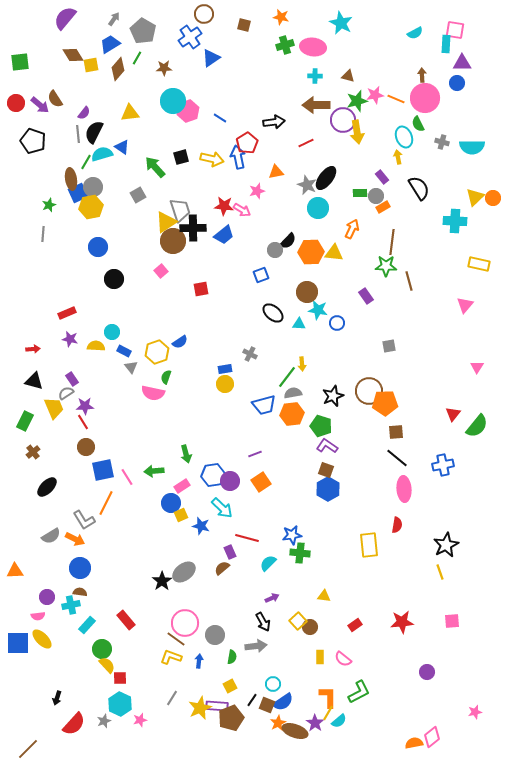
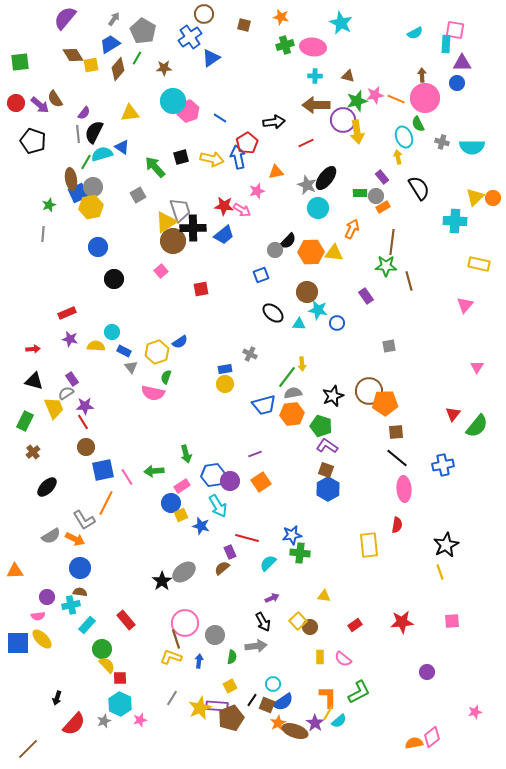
cyan arrow at (222, 508): moved 4 px left, 2 px up; rotated 15 degrees clockwise
brown line at (176, 639): rotated 36 degrees clockwise
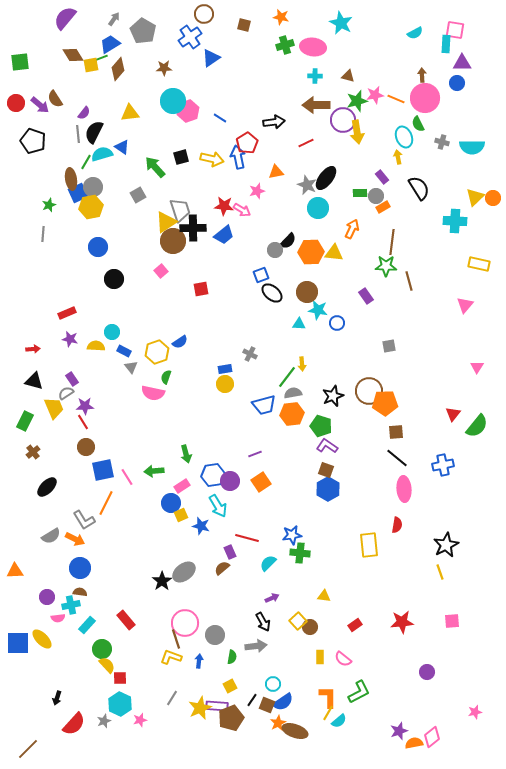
green line at (137, 58): moved 36 px left; rotated 40 degrees clockwise
black ellipse at (273, 313): moved 1 px left, 20 px up
pink semicircle at (38, 616): moved 20 px right, 2 px down
purple star at (315, 723): moved 84 px right, 8 px down; rotated 18 degrees clockwise
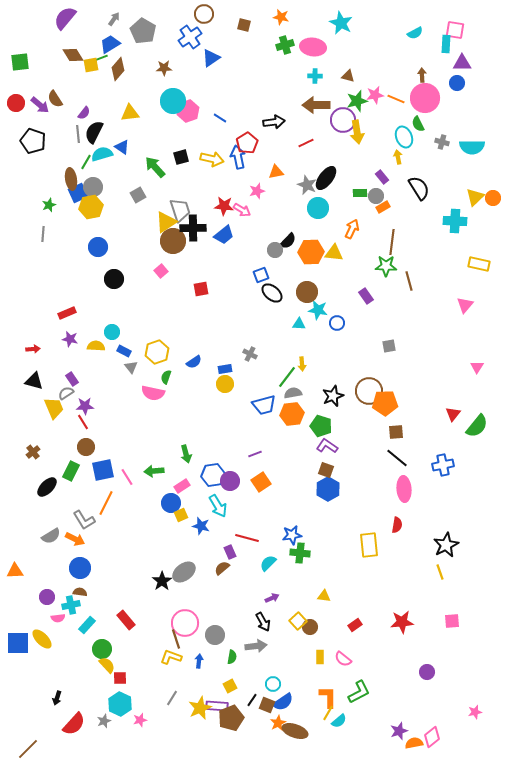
blue semicircle at (180, 342): moved 14 px right, 20 px down
green rectangle at (25, 421): moved 46 px right, 50 px down
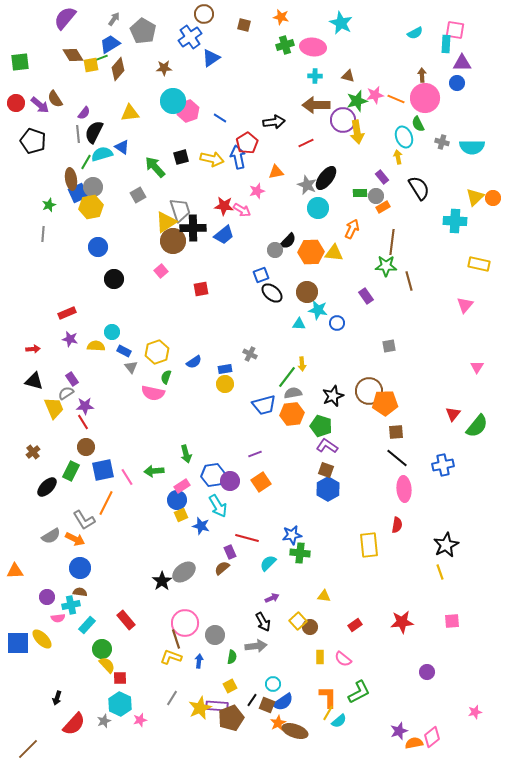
blue circle at (171, 503): moved 6 px right, 3 px up
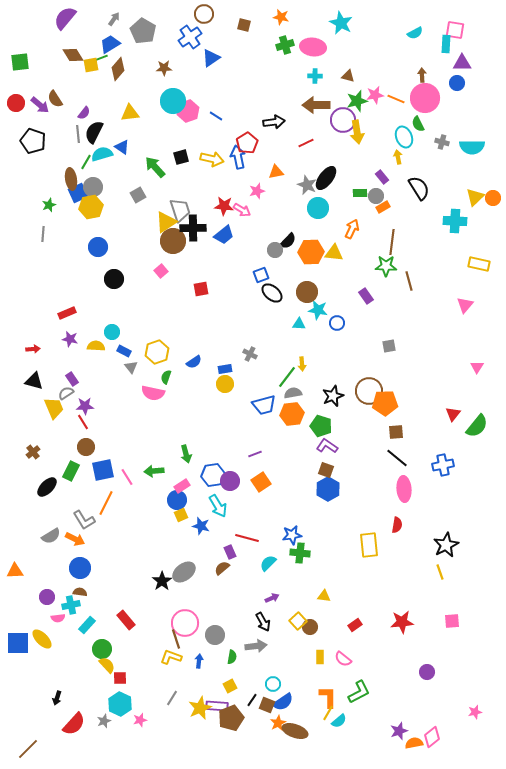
blue line at (220, 118): moved 4 px left, 2 px up
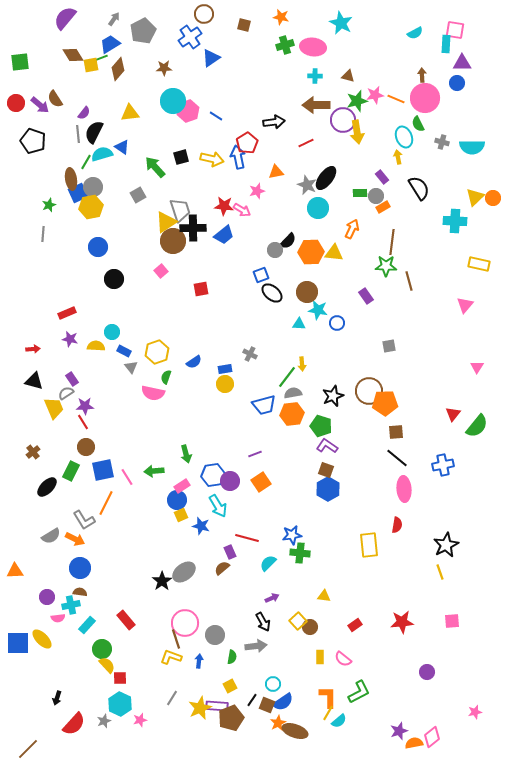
gray pentagon at (143, 31): rotated 15 degrees clockwise
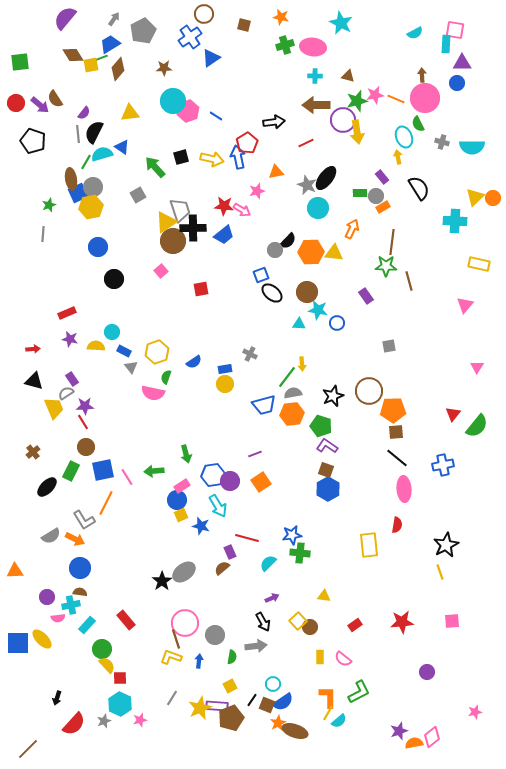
orange pentagon at (385, 403): moved 8 px right, 7 px down
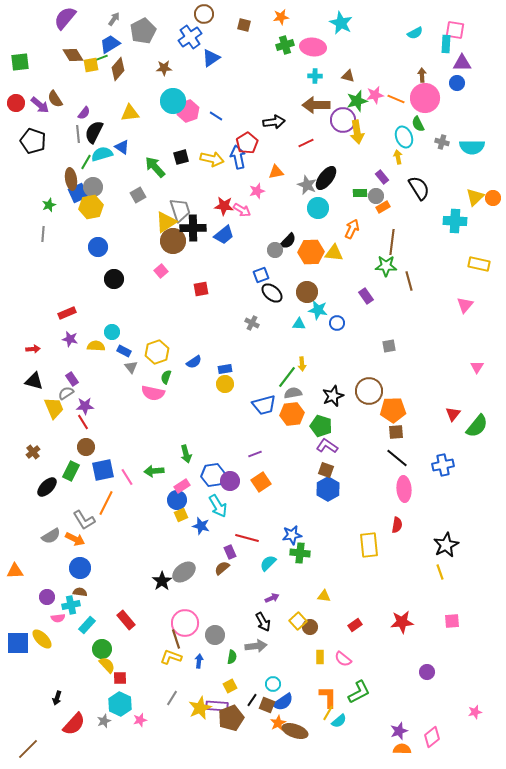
orange star at (281, 17): rotated 21 degrees counterclockwise
gray cross at (250, 354): moved 2 px right, 31 px up
orange semicircle at (414, 743): moved 12 px left, 6 px down; rotated 12 degrees clockwise
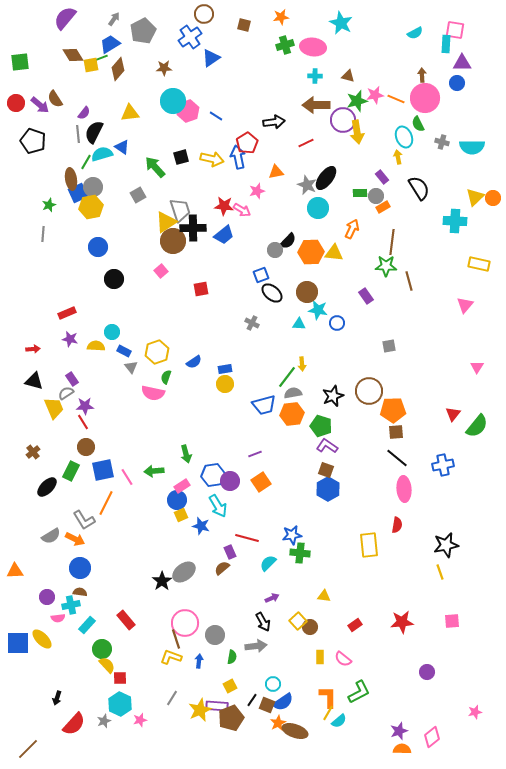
black star at (446, 545): rotated 15 degrees clockwise
yellow star at (200, 708): moved 2 px down
